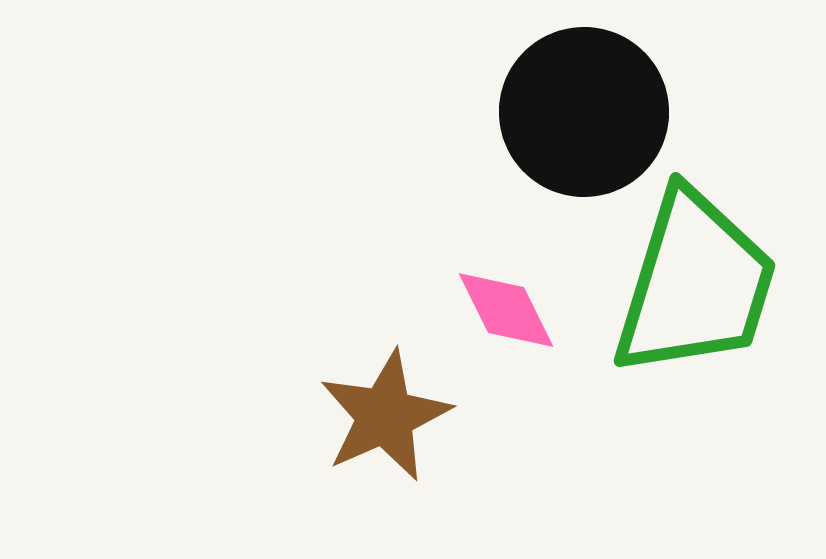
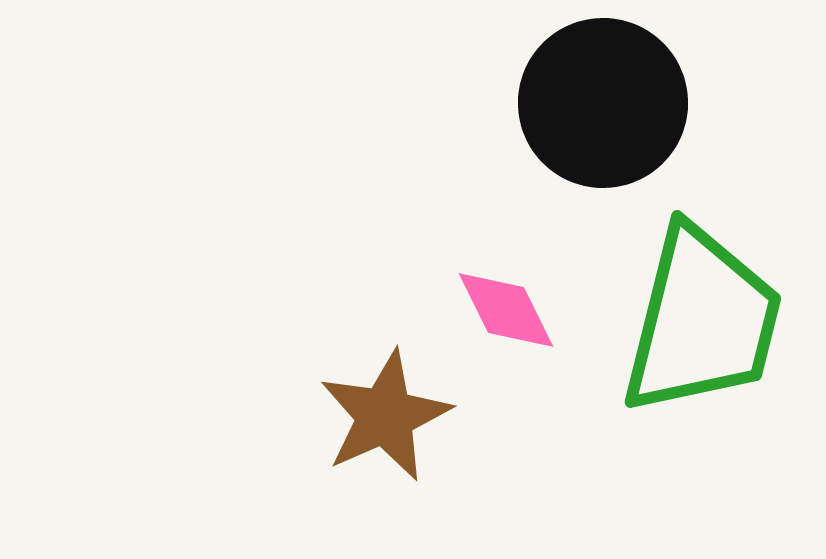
black circle: moved 19 px right, 9 px up
green trapezoid: moved 7 px right, 37 px down; rotated 3 degrees counterclockwise
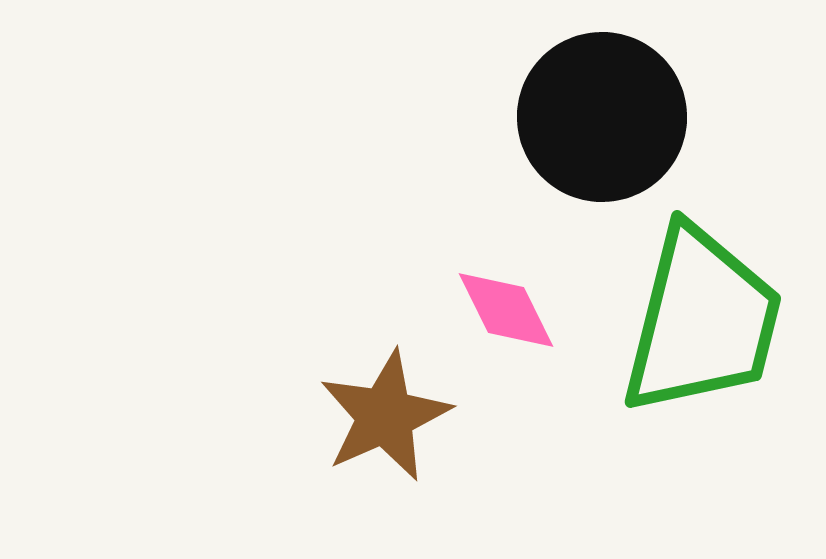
black circle: moved 1 px left, 14 px down
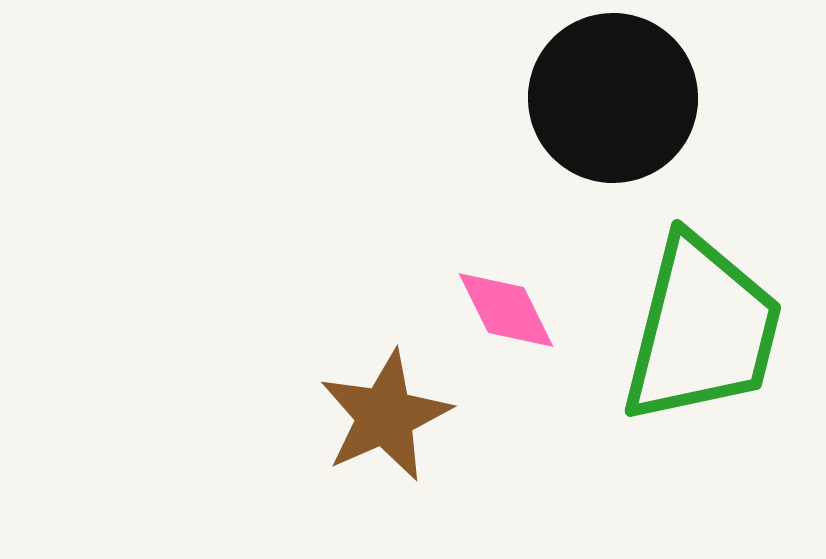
black circle: moved 11 px right, 19 px up
green trapezoid: moved 9 px down
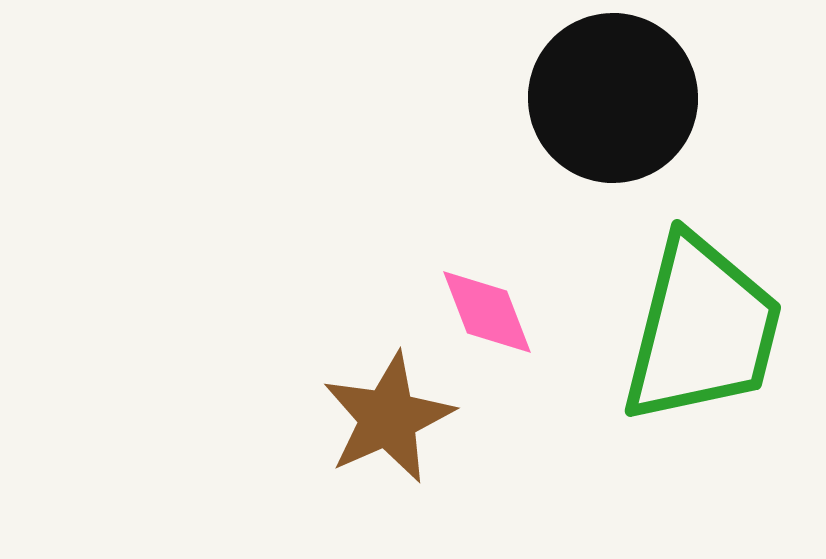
pink diamond: moved 19 px left, 2 px down; rotated 5 degrees clockwise
brown star: moved 3 px right, 2 px down
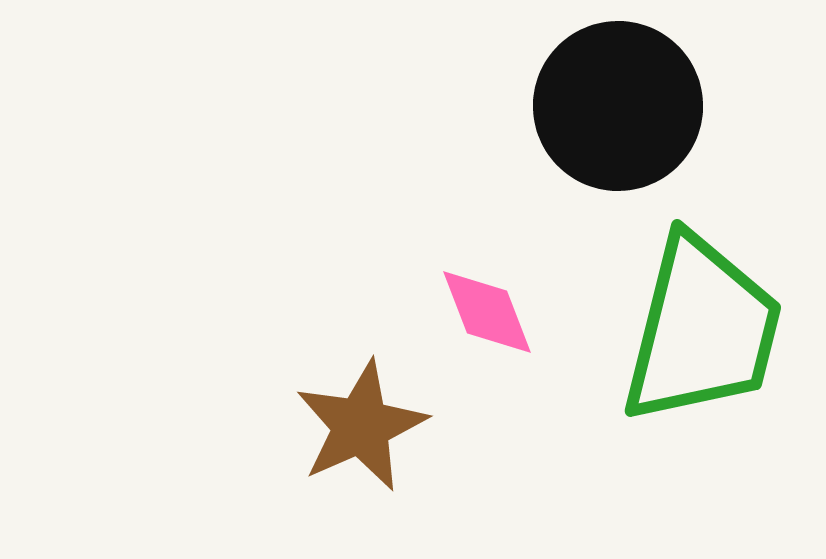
black circle: moved 5 px right, 8 px down
brown star: moved 27 px left, 8 px down
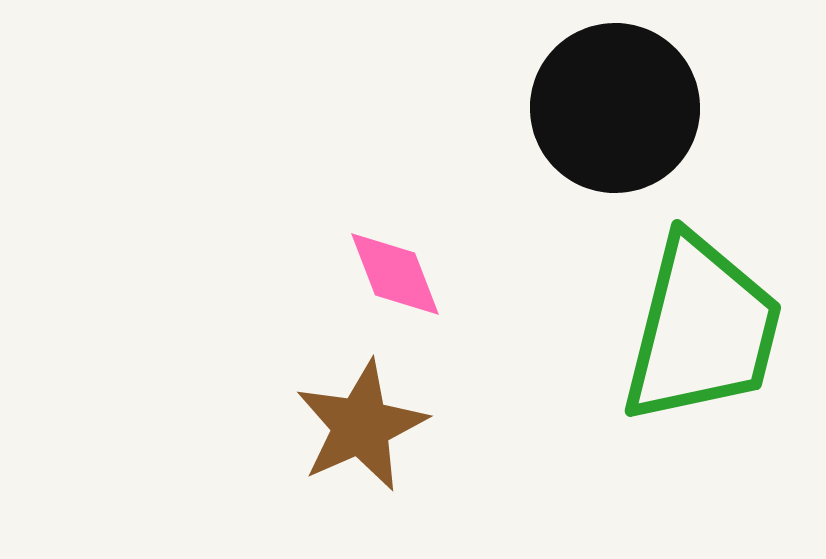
black circle: moved 3 px left, 2 px down
pink diamond: moved 92 px left, 38 px up
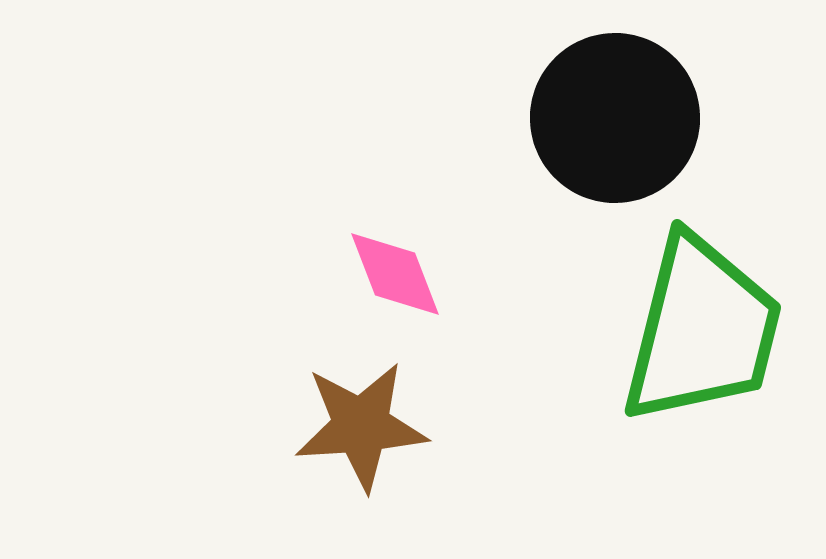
black circle: moved 10 px down
brown star: rotated 20 degrees clockwise
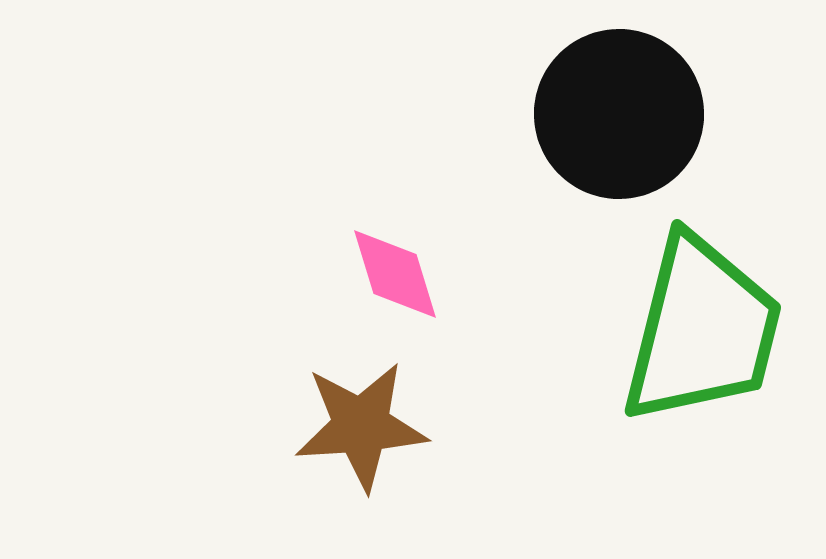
black circle: moved 4 px right, 4 px up
pink diamond: rotated 4 degrees clockwise
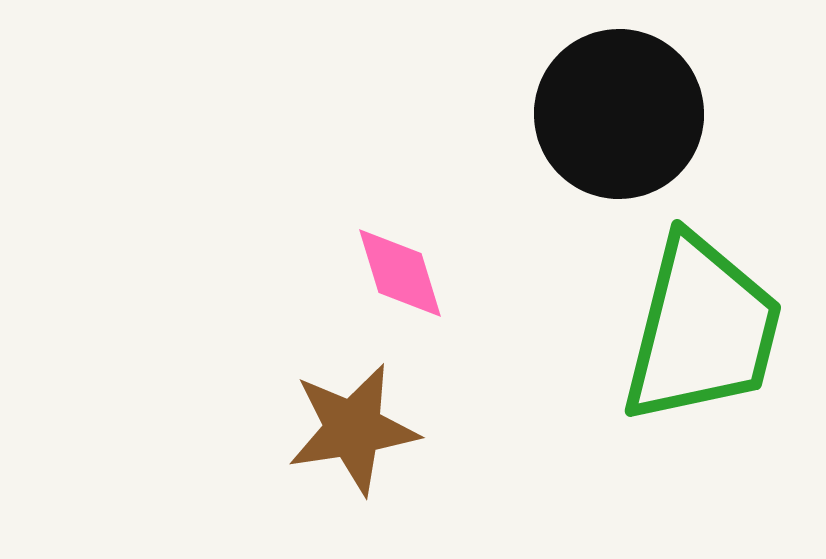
pink diamond: moved 5 px right, 1 px up
brown star: moved 8 px left, 3 px down; rotated 5 degrees counterclockwise
